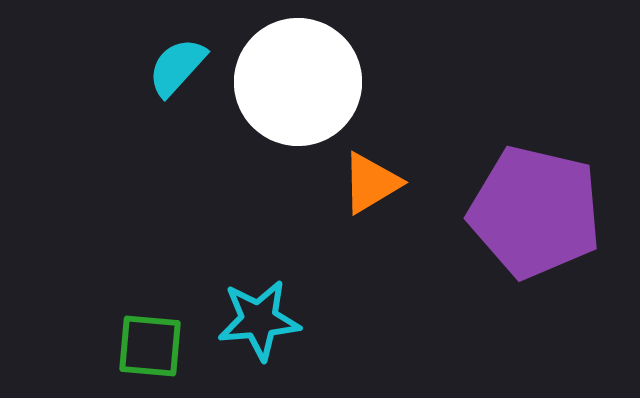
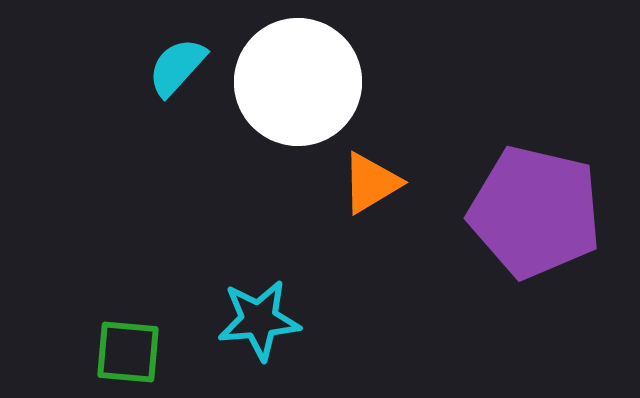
green square: moved 22 px left, 6 px down
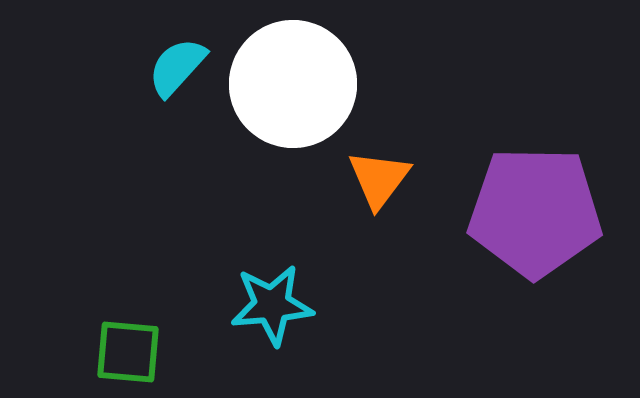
white circle: moved 5 px left, 2 px down
orange triangle: moved 8 px right, 4 px up; rotated 22 degrees counterclockwise
purple pentagon: rotated 12 degrees counterclockwise
cyan star: moved 13 px right, 15 px up
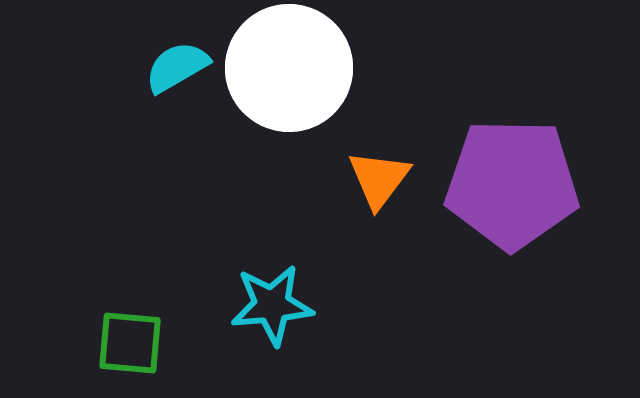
cyan semicircle: rotated 18 degrees clockwise
white circle: moved 4 px left, 16 px up
purple pentagon: moved 23 px left, 28 px up
green square: moved 2 px right, 9 px up
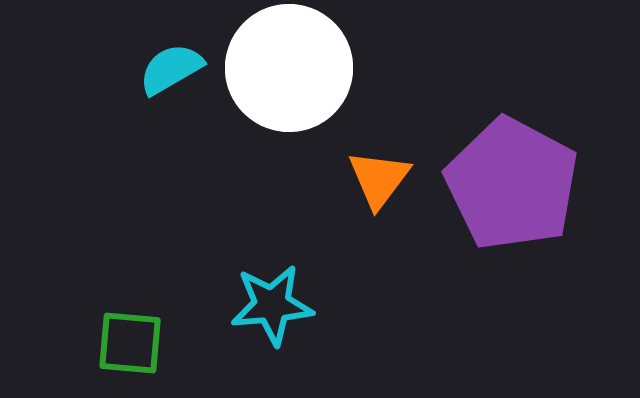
cyan semicircle: moved 6 px left, 2 px down
purple pentagon: rotated 27 degrees clockwise
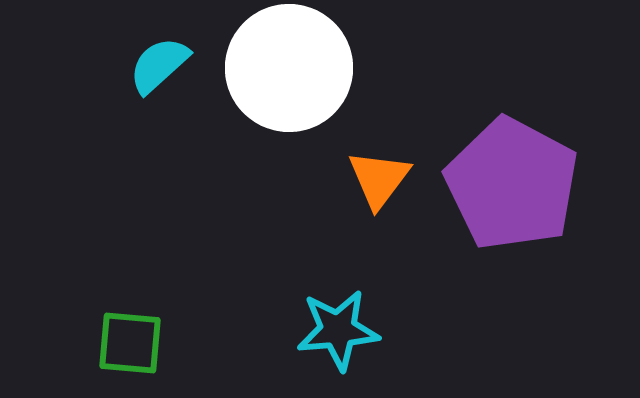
cyan semicircle: moved 12 px left, 4 px up; rotated 12 degrees counterclockwise
cyan star: moved 66 px right, 25 px down
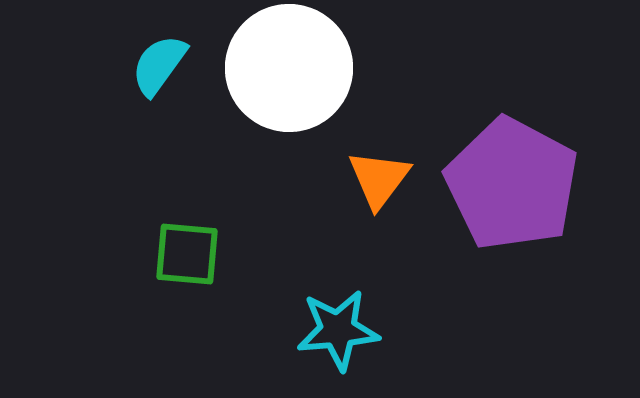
cyan semicircle: rotated 12 degrees counterclockwise
green square: moved 57 px right, 89 px up
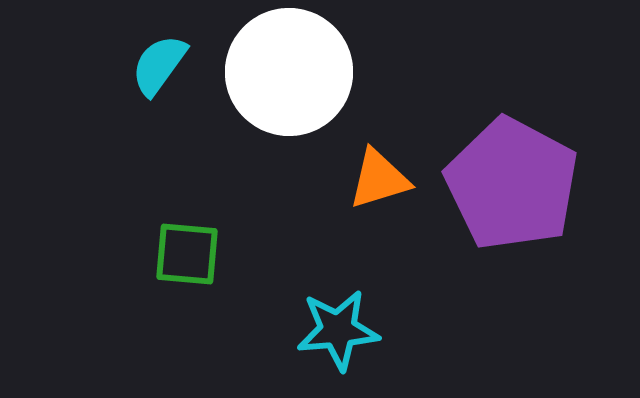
white circle: moved 4 px down
orange triangle: rotated 36 degrees clockwise
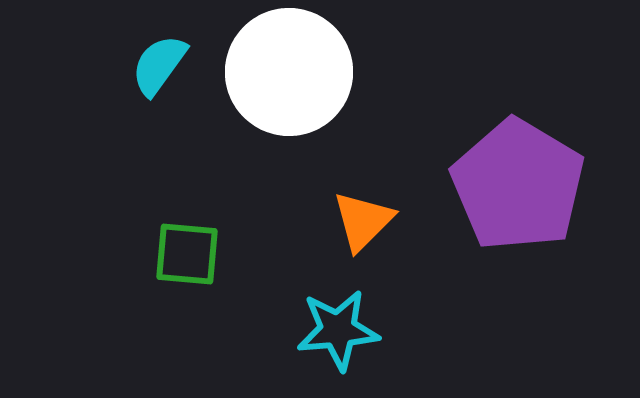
orange triangle: moved 16 px left, 42 px down; rotated 28 degrees counterclockwise
purple pentagon: moved 6 px right, 1 px down; rotated 3 degrees clockwise
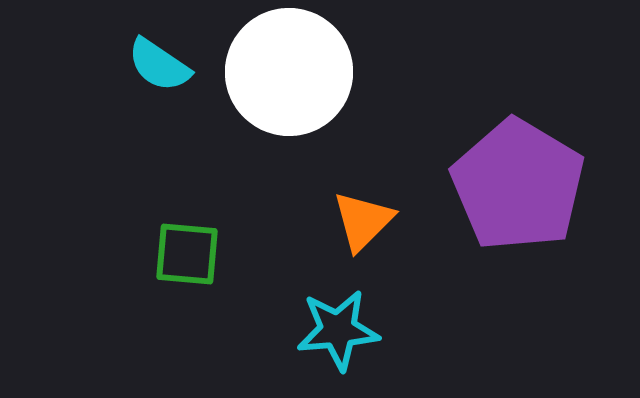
cyan semicircle: rotated 92 degrees counterclockwise
